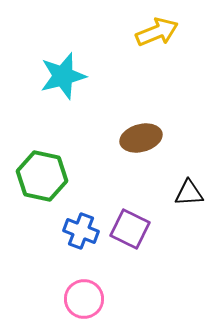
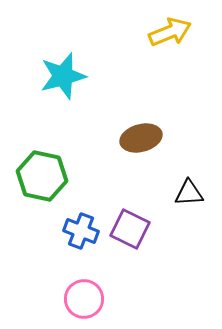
yellow arrow: moved 13 px right
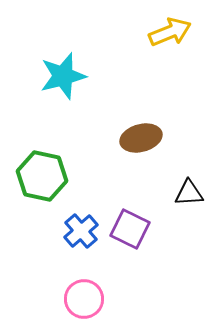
blue cross: rotated 28 degrees clockwise
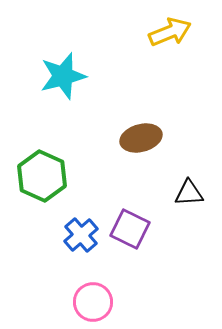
green hexagon: rotated 12 degrees clockwise
blue cross: moved 4 px down
pink circle: moved 9 px right, 3 px down
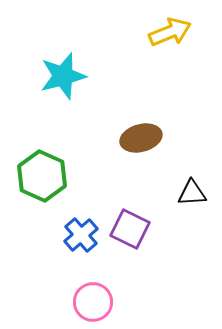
black triangle: moved 3 px right
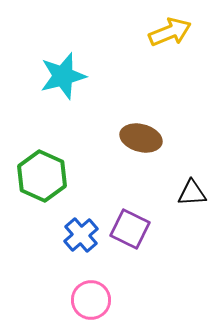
brown ellipse: rotated 30 degrees clockwise
pink circle: moved 2 px left, 2 px up
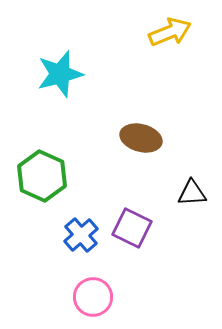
cyan star: moved 3 px left, 2 px up
purple square: moved 2 px right, 1 px up
pink circle: moved 2 px right, 3 px up
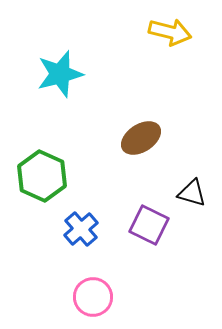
yellow arrow: rotated 36 degrees clockwise
brown ellipse: rotated 48 degrees counterclockwise
black triangle: rotated 20 degrees clockwise
purple square: moved 17 px right, 3 px up
blue cross: moved 6 px up
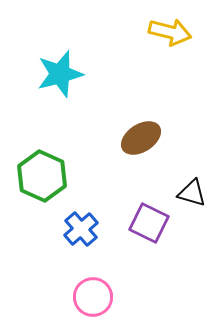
purple square: moved 2 px up
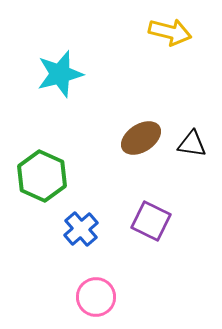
black triangle: moved 49 px up; rotated 8 degrees counterclockwise
purple square: moved 2 px right, 2 px up
pink circle: moved 3 px right
